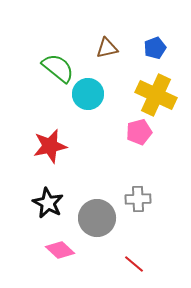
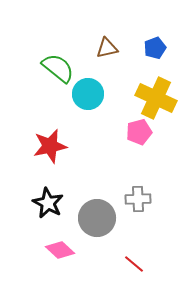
yellow cross: moved 3 px down
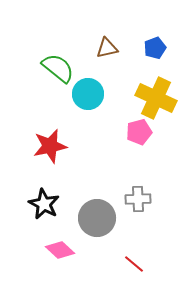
black star: moved 4 px left, 1 px down
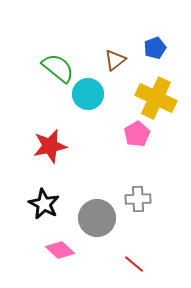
brown triangle: moved 8 px right, 12 px down; rotated 25 degrees counterclockwise
pink pentagon: moved 2 px left, 2 px down; rotated 15 degrees counterclockwise
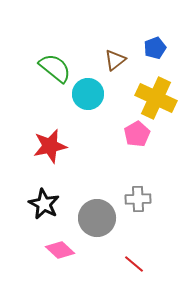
green semicircle: moved 3 px left
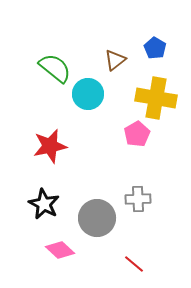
blue pentagon: rotated 20 degrees counterclockwise
yellow cross: rotated 15 degrees counterclockwise
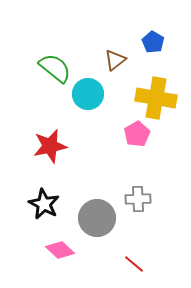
blue pentagon: moved 2 px left, 6 px up
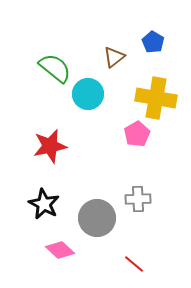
brown triangle: moved 1 px left, 3 px up
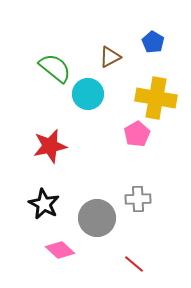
brown triangle: moved 4 px left; rotated 10 degrees clockwise
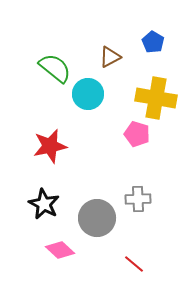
pink pentagon: rotated 25 degrees counterclockwise
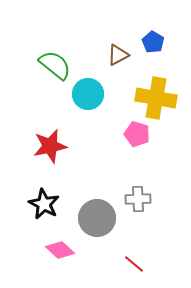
brown triangle: moved 8 px right, 2 px up
green semicircle: moved 3 px up
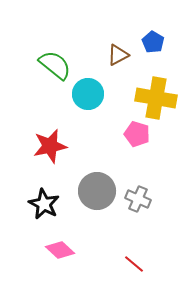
gray cross: rotated 25 degrees clockwise
gray circle: moved 27 px up
